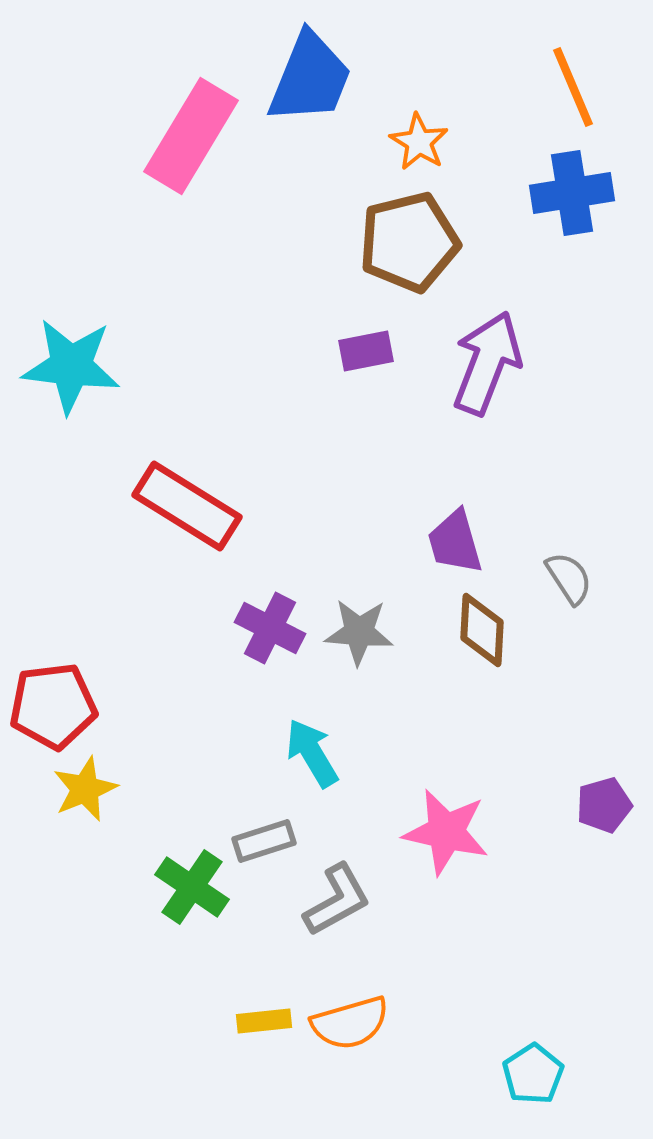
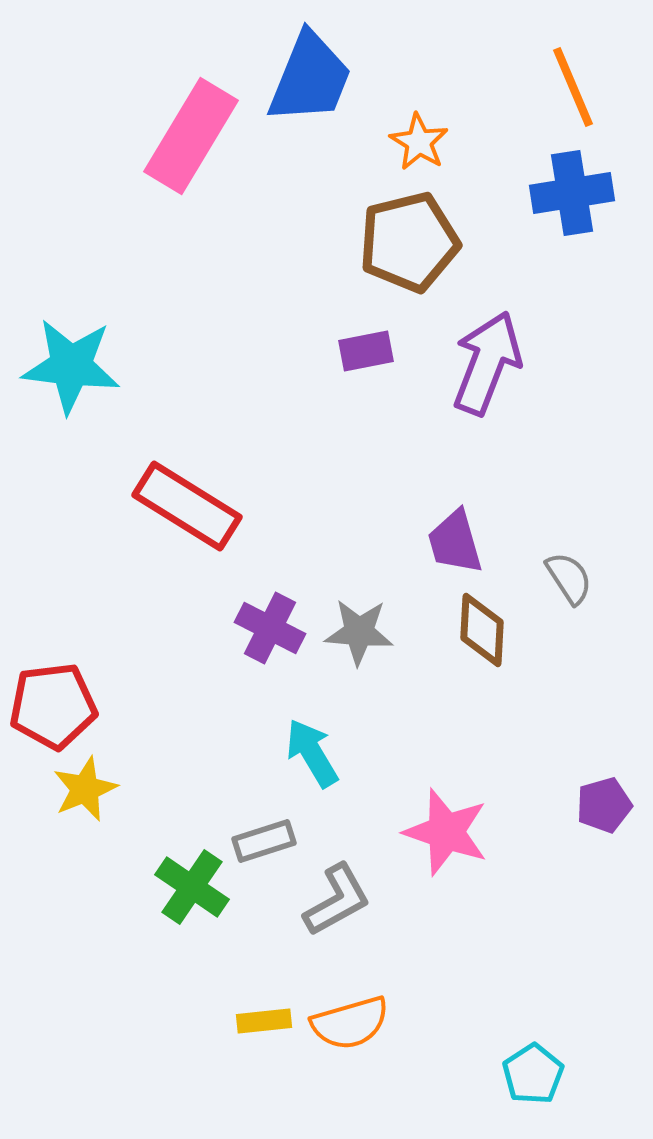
pink star: rotated 6 degrees clockwise
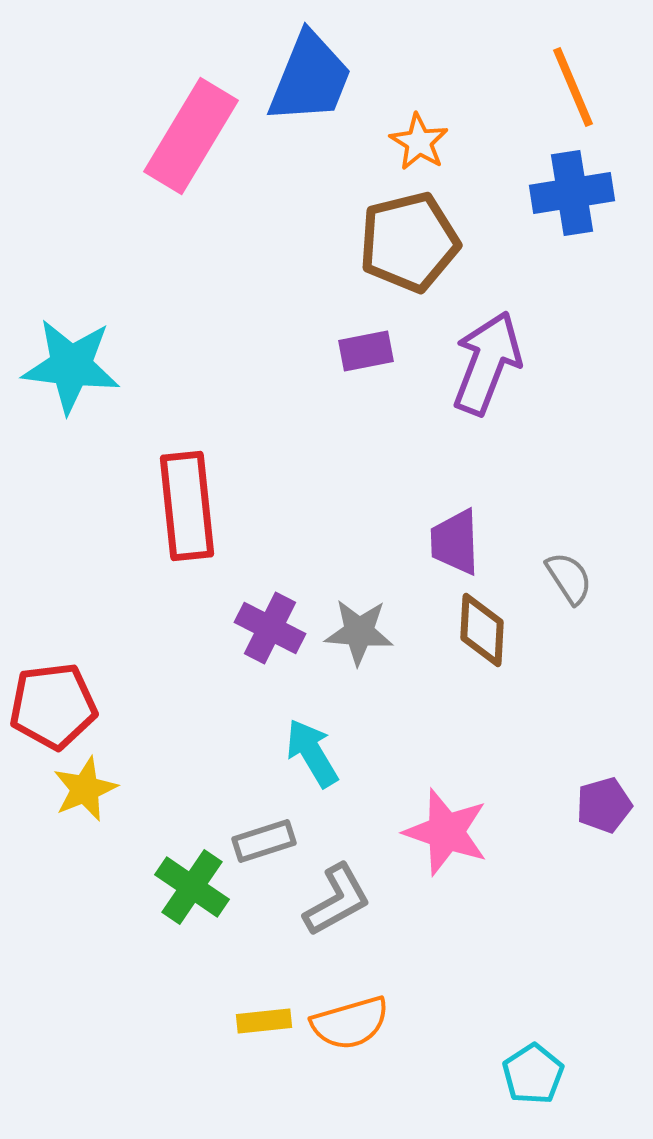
red rectangle: rotated 52 degrees clockwise
purple trapezoid: rotated 14 degrees clockwise
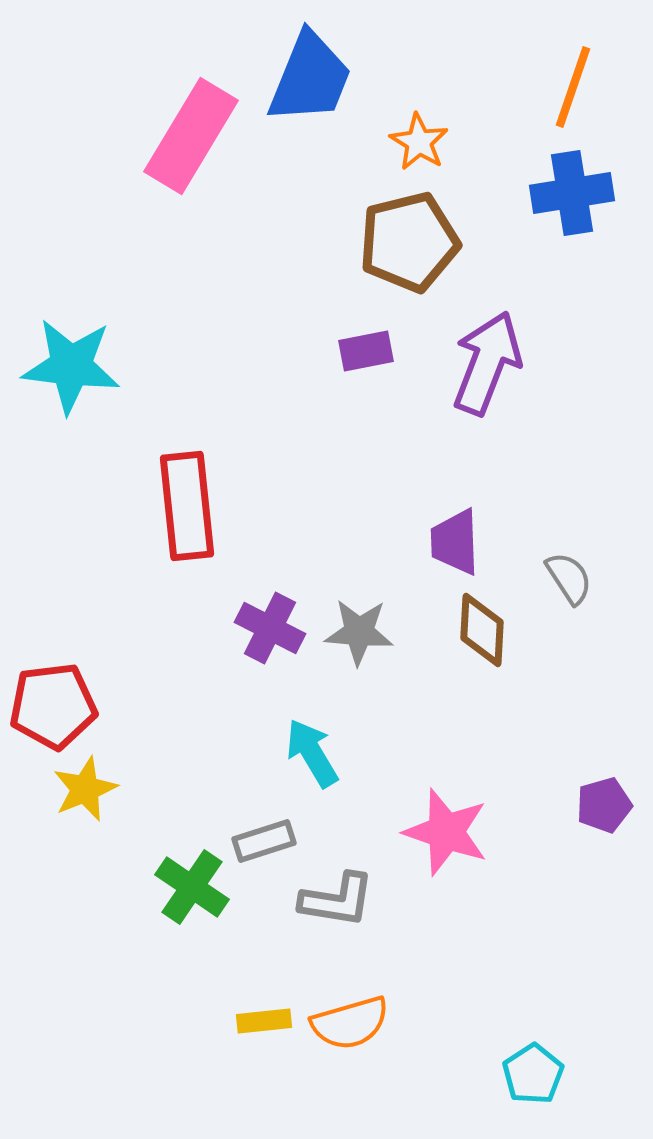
orange line: rotated 42 degrees clockwise
gray L-shape: rotated 38 degrees clockwise
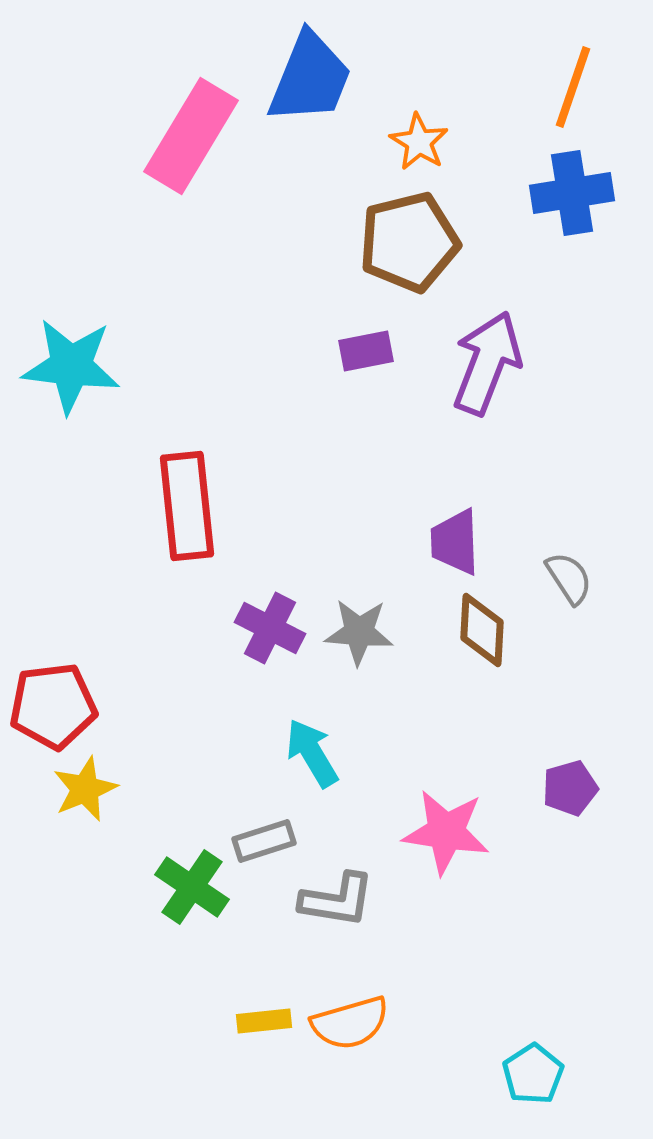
purple pentagon: moved 34 px left, 17 px up
pink star: rotated 10 degrees counterclockwise
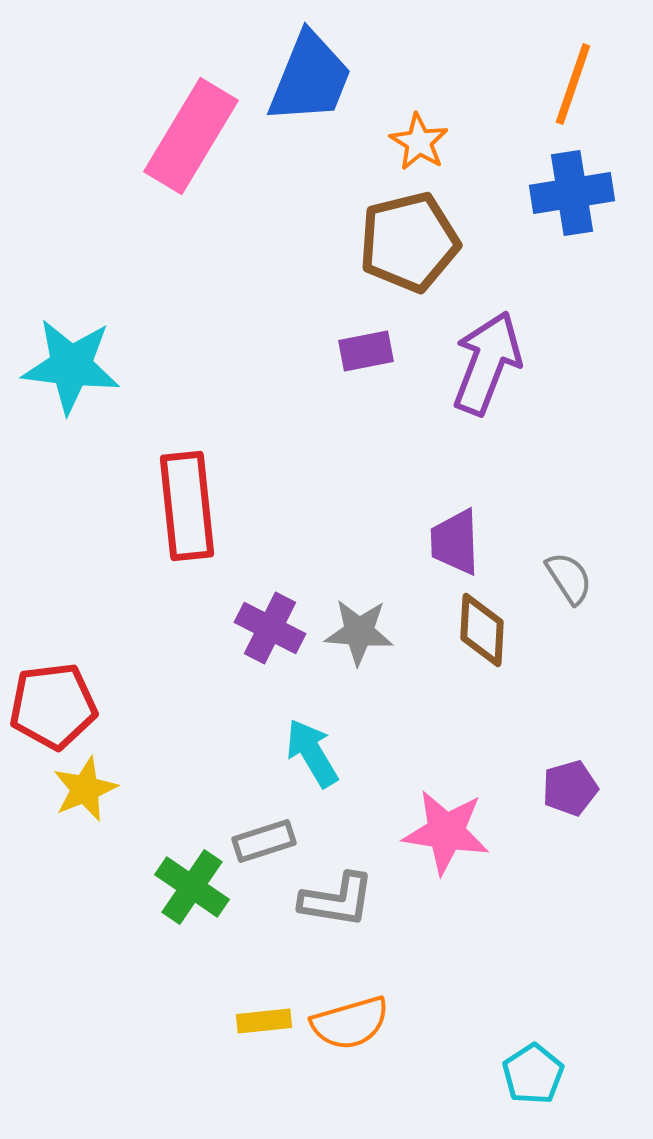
orange line: moved 3 px up
